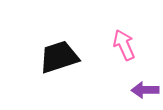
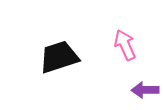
pink arrow: moved 1 px right
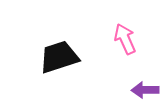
pink arrow: moved 6 px up
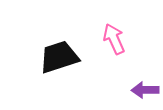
pink arrow: moved 11 px left
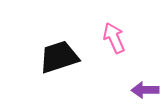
pink arrow: moved 1 px up
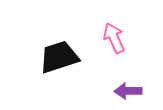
purple arrow: moved 17 px left, 1 px down
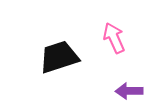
purple arrow: moved 1 px right
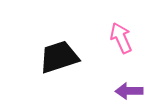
pink arrow: moved 7 px right
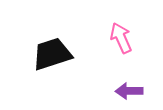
black trapezoid: moved 7 px left, 3 px up
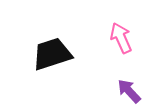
purple arrow: rotated 48 degrees clockwise
